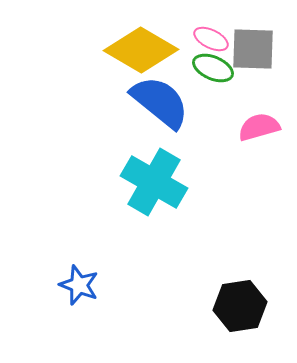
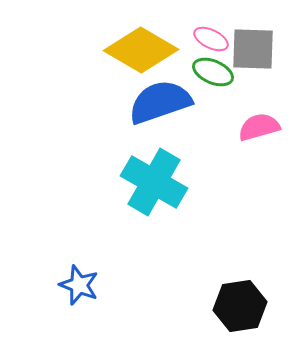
green ellipse: moved 4 px down
blue semicircle: rotated 58 degrees counterclockwise
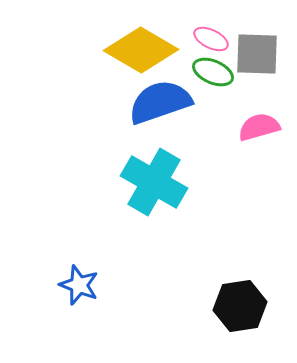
gray square: moved 4 px right, 5 px down
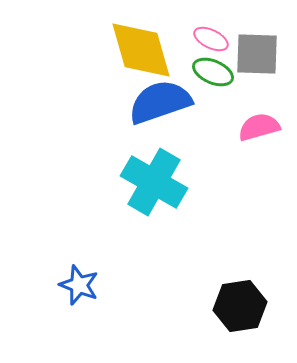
yellow diamond: rotated 44 degrees clockwise
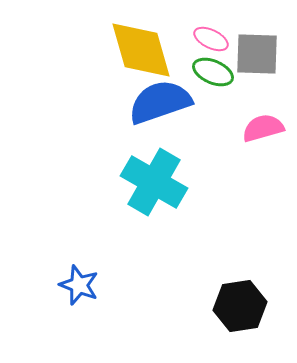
pink semicircle: moved 4 px right, 1 px down
